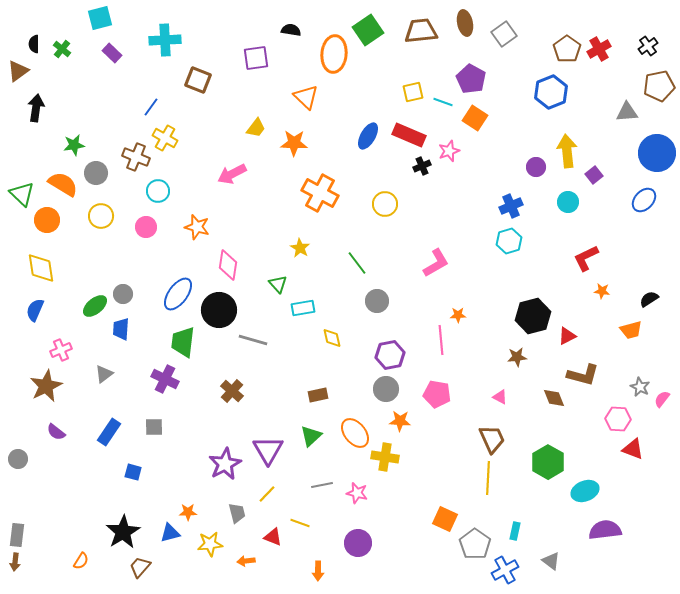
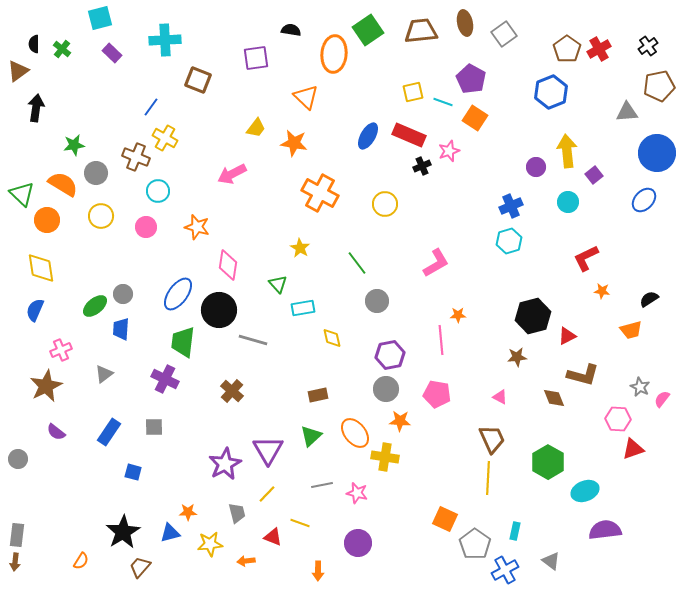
orange star at (294, 143): rotated 8 degrees clockwise
red triangle at (633, 449): rotated 40 degrees counterclockwise
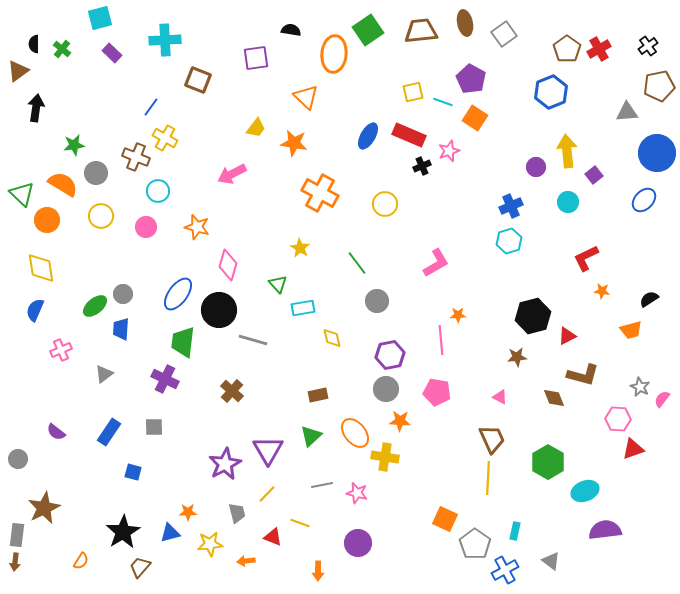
pink diamond at (228, 265): rotated 8 degrees clockwise
brown star at (46, 386): moved 2 px left, 122 px down
pink pentagon at (437, 394): moved 2 px up
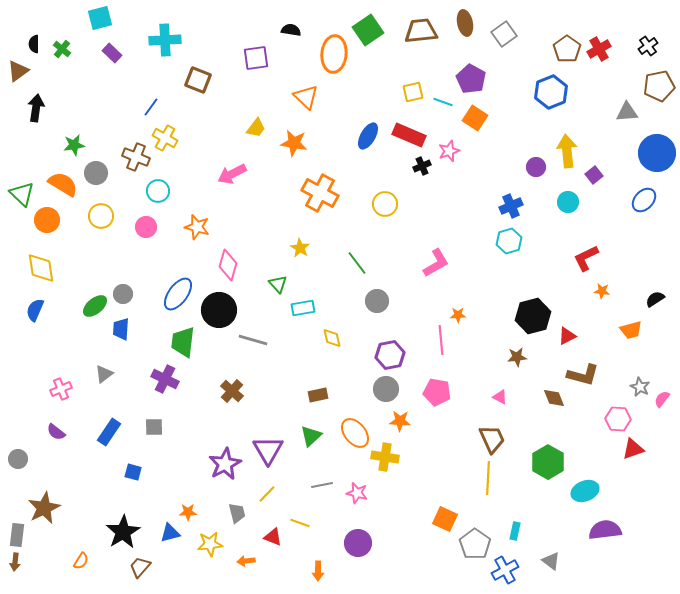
black semicircle at (649, 299): moved 6 px right
pink cross at (61, 350): moved 39 px down
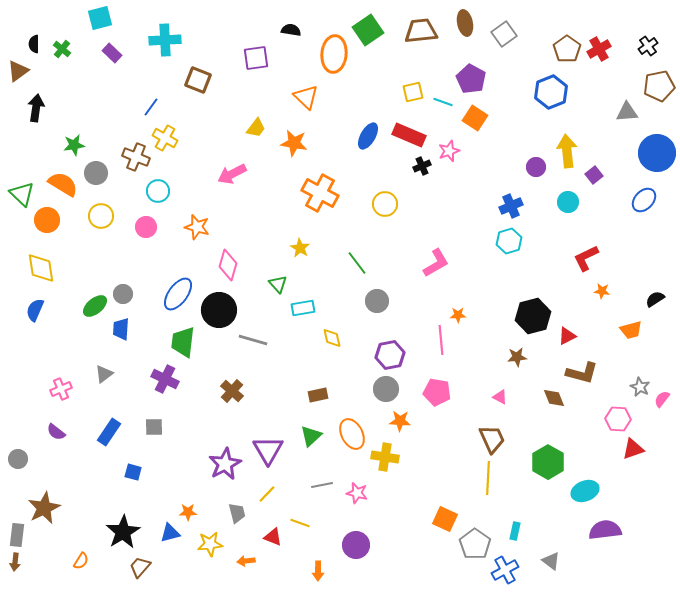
brown L-shape at (583, 375): moved 1 px left, 2 px up
orange ellipse at (355, 433): moved 3 px left, 1 px down; rotated 12 degrees clockwise
purple circle at (358, 543): moved 2 px left, 2 px down
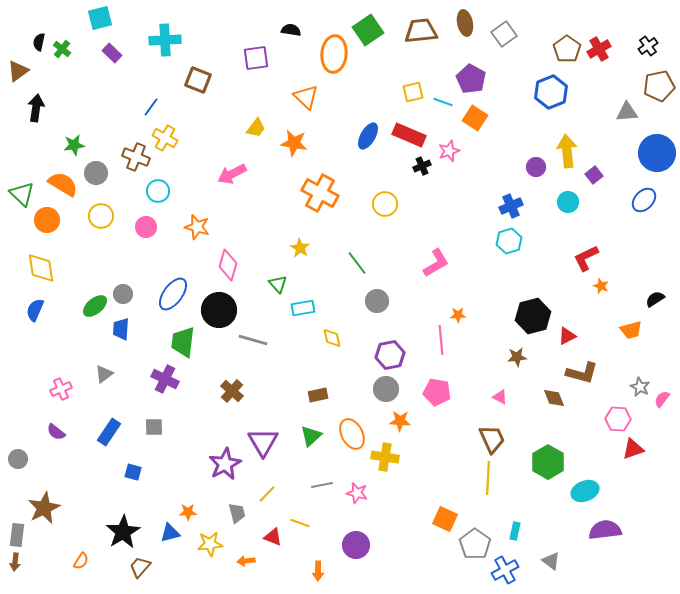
black semicircle at (34, 44): moved 5 px right, 2 px up; rotated 12 degrees clockwise
orange star at (602, 291): moved 1 px left, 5 px up; rotated 14 degrees clockwise
blue ellipse at (178, 294): moved 5 px left
purple triangle at (268, 450): moved 5 px left, 8 px up
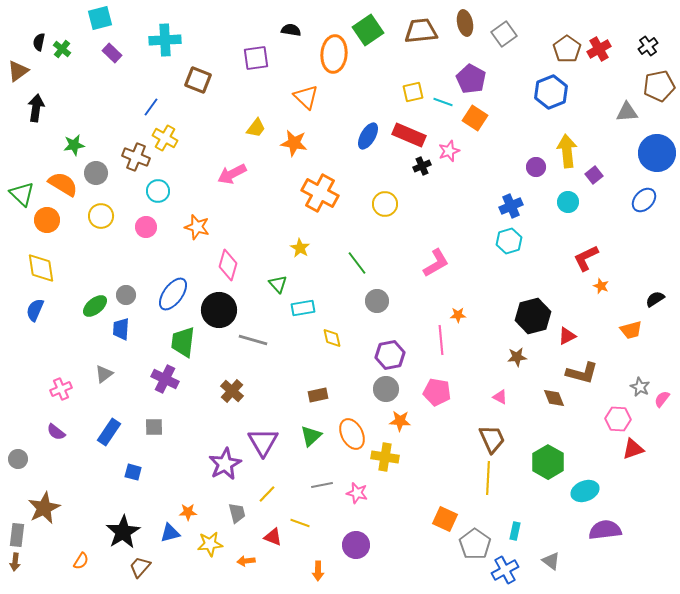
gray circle at (123, 294): moved 3 px right, 1 px down
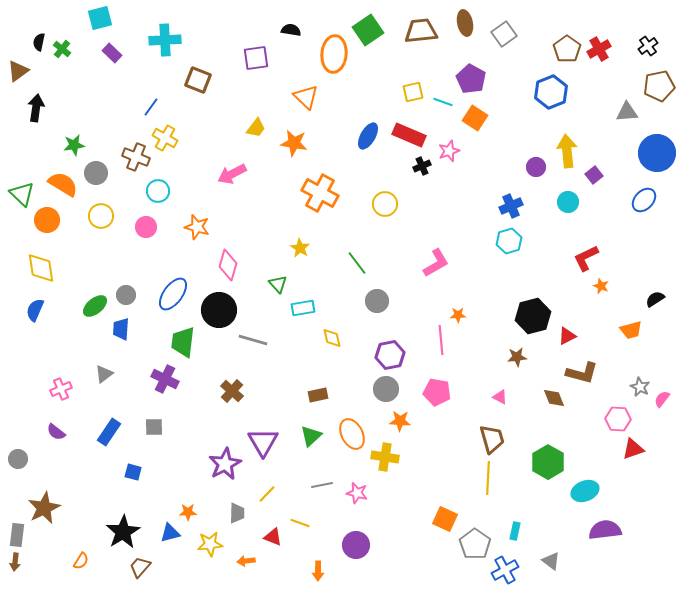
brown trapezoid at (492, 439): rotated 8 degrees clockwise
gray trapezoid at (237, 513): rotated 15 degrees clockwise
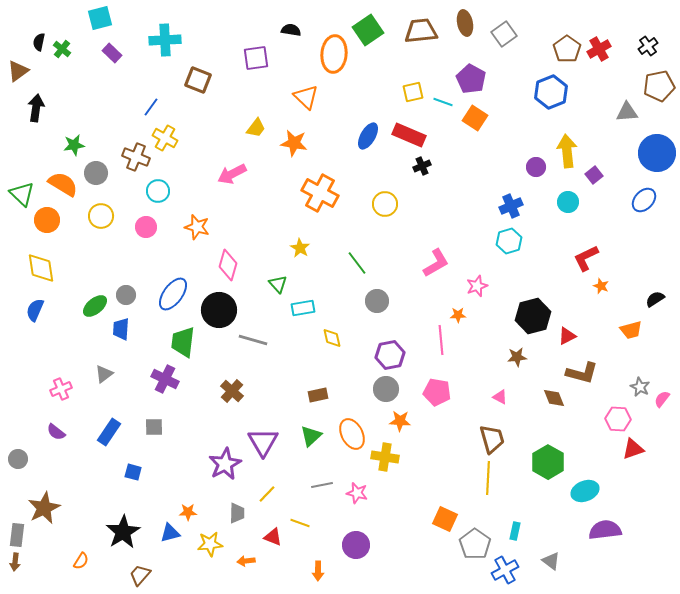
pink star at (449, 151): moved 28 px right, 135 px down
brown trapezoid at (140, 567): moved 8 px down
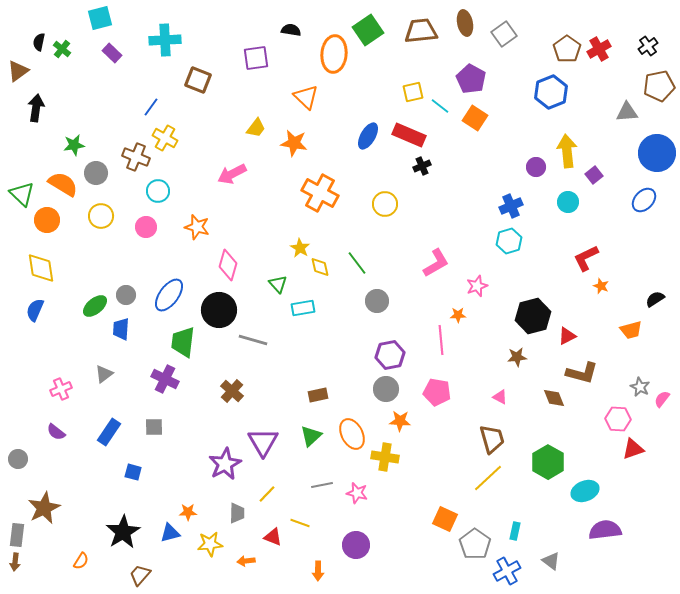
cyan line at (443, 102): moved 3 px left, 4 px down; rotated 18 degrees clockwise
blue ellipse at (173, 294): moved 4 px left, 1 px down
yellow diamond at (332, 338): moved 12 px left, 71 px up
yellow line at (488, 478): rotated 44 degrees clockwise
blue cross at (505, 570): moved 2 px right, 1 px down
